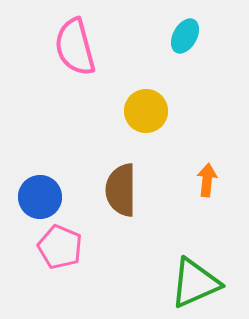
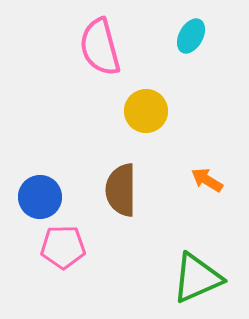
cyan ellipse: moved 6 px right
pink semicircle: moved 25 px right
orange arrow: rotated 64 degrees counterclockwise
pink pentagon: moved 3 px right; rotated 24 degrees counterclockwise
green triangle: moved 2 px right, 5 px up
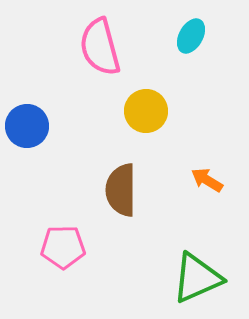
blue circle: moved 13 px left, 71 px up
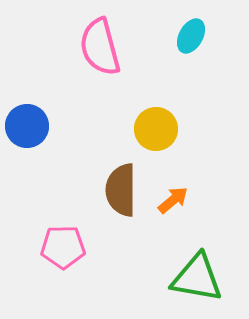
yellow circle: moved 10 px right, 18 px down
orange arrow: moved 34 px left, 20 px down; rotated 108 degrees clockwise
green triangle: rotated 34 degrees clockwise
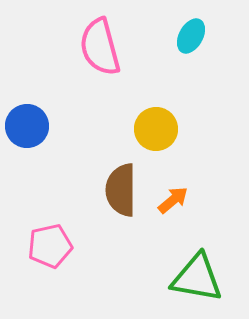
pink pentagon: moved 13 px left, 1 px up; rotated 12 degrees counterclockwise
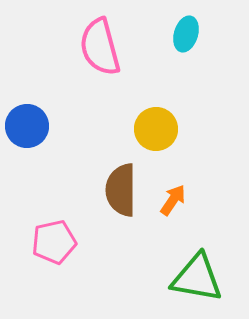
cyan ellipse: moved 5 px left, 2 px up; rotated 12 degrees counterclockwise
orange arrow: rotated 16 degrees counterclockwise
pink pentagon: moved 4 px right, 4 px up
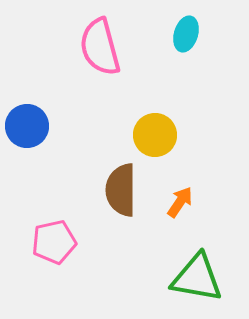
yellow circle: moved 1 px left, 6 px down
orange arrow: moved 7 px right, 2 px down
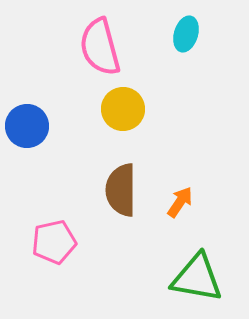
yellow circle: moved 32 px left, 26 px up
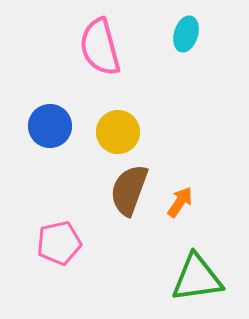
yellow circle: moved 5 px left, 23 px down
blue circle: moved 23 px right
brown semicircle: moved 8 px right; rotated 20 degrees clockwise
pink pentagon: moved 5 px right, 1 px down
green triangle: rotated 18 degrees counterclockwise
